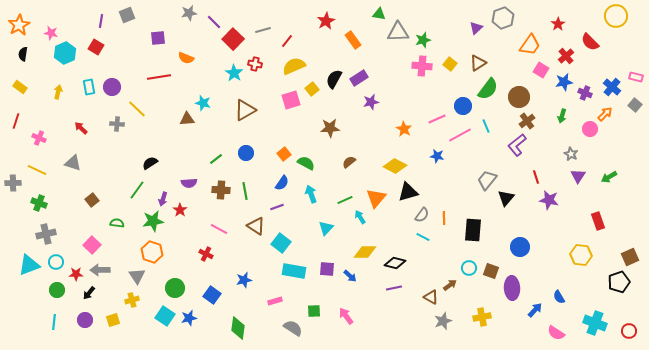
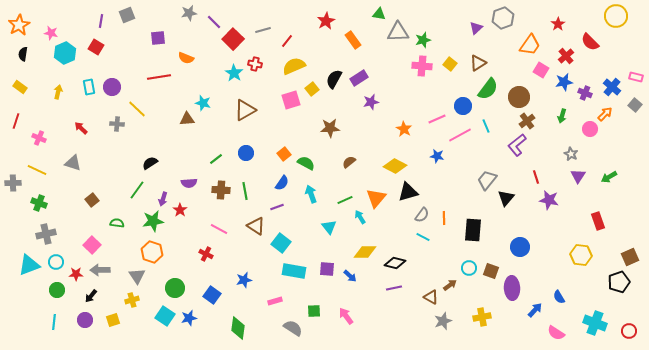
cyan triangle at (326, 228): moved 3 px right, 1 px up; rotated 21 degrees counterclockwise
black arrow at (89, 293): moved 2 px right, 3 px down
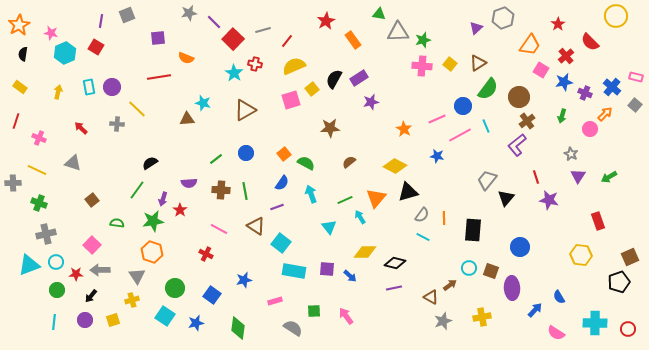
blue star at (189, 318): moved 7 px right, 5 px down
cyan cross at (595, 323): rotated 20 degrees counterclockwise
red circle at (629, 331): moved 1 px left, 2 px up
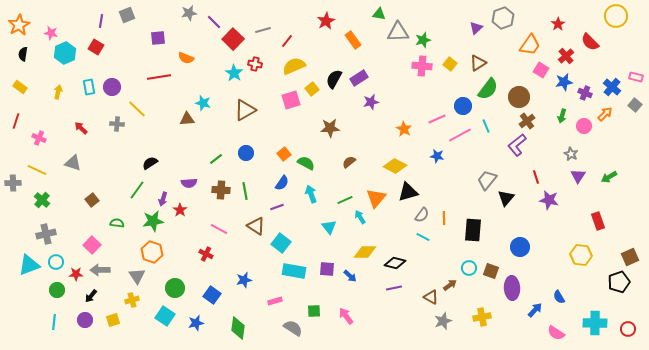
pink circle at (590, 129): moved 6 px left, 3 px up
green cross at (39, 203): moved 3 px right, 3 px up; rotated 21 degrees clockwise
